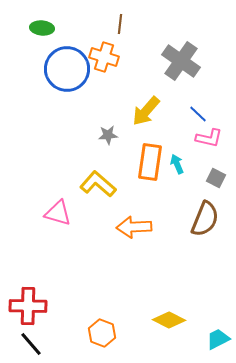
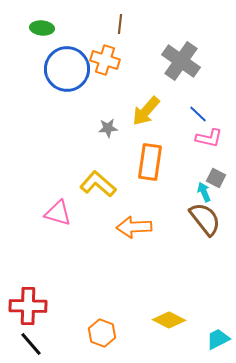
orange cross: moved 1 px right, 3 px down
gray star: moved 7 px up
cyan arrow: moved 27 px right, 28 px down
brown semicircle: rotated 60 degrees counterclockwise
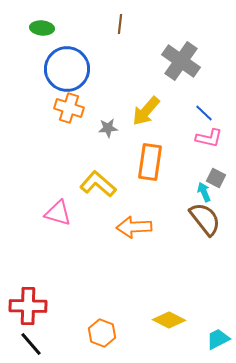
orange cross: moved 36 px left, 48 px down
blue line: moved 6 px right, 1 px up
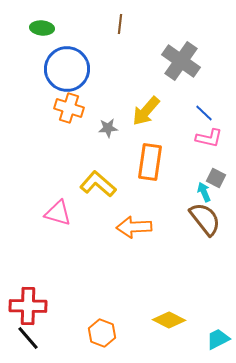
black line: moved 3 px left, 6 px up
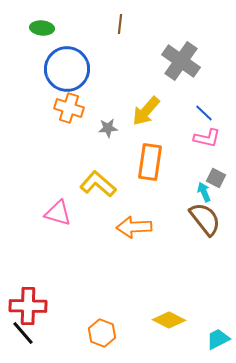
pink L-shape: moved 2 px left
black line: moved 5 px left, 5 px up
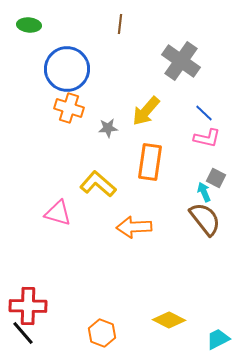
green ellipse: moved 13 px left, 3 px up
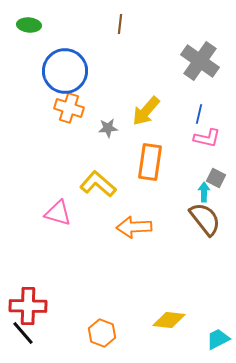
gray cross: moved 19 px right
blue circle: moved 2 px left, 2 px down
blue line: moved 5 px left, 1 px down; rotated 60 degrees clockwise
cyan arrow: rotated 24 degrees clockwise
yellow diamond: rotated 20 degrees counterclockwise
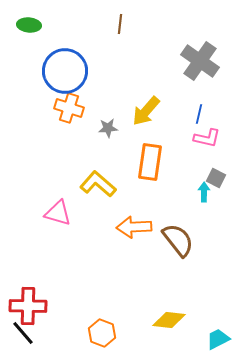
brown semicircle: moved 27 px left, 21 px down
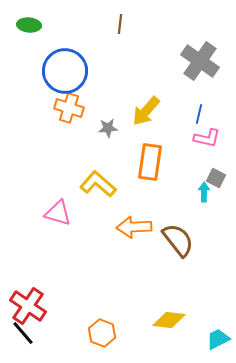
red cross: rotated 33 degrees clockwise
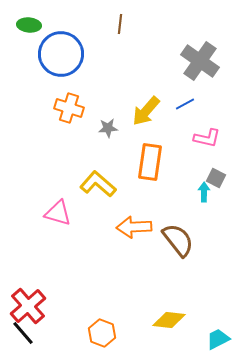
blue circle: moved 4 px left, 17 px up
blue line: moved 14 px left, 10 px up; rotated 48 degrees clockwise
red cross: rotated 15 degrees clockwise
